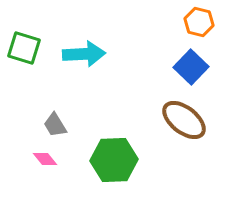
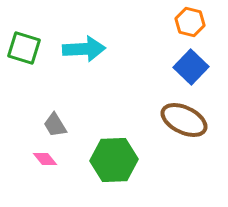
orange hexagon: moved 9 px left
cyan arrow: moved 5 px up
brown ellipse: rotated 12 degrees counterclockwise
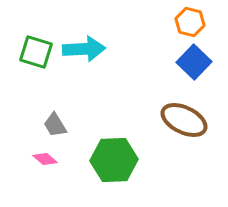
green square: moved 12 px right, 4 px down
blue square: moved 3 px right, 5 px up
pink diamond: rotated 10 degrees counterclockwise
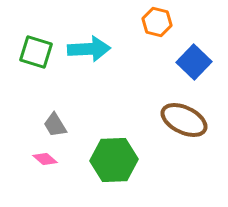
orange hexagon: moved 33 px left
cyan arrow: moved 5 px right
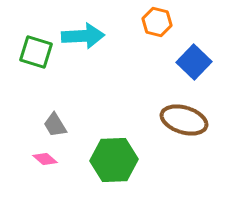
cyan arrow: moved 6 px left, 13 px up
brown ellipse: rotated 9 degrees counterclockwise
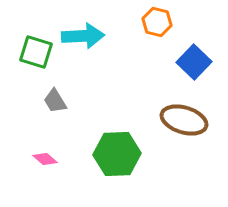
gray trapezoid: moved 24 px up
green hexagon: moved 3 px right, 6 px up
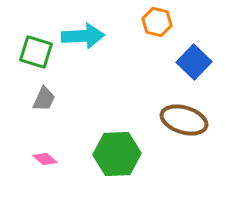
gray trapezoid: moved 11 px left, 2 px up; rotated 124 degrees counterclockwise
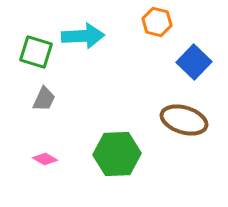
pink diamond: rotated 10 degrees counterclockwise
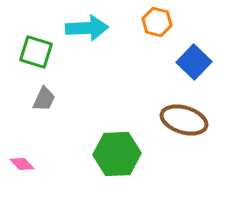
cyan arrow: moved 4 px right, 8 px up
pink diamond: moved 23 px left, 5 px down; rotated 15 degrees clockwise
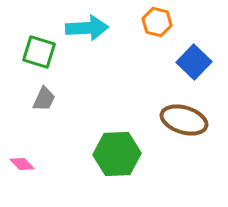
green square: moved 3 px right
